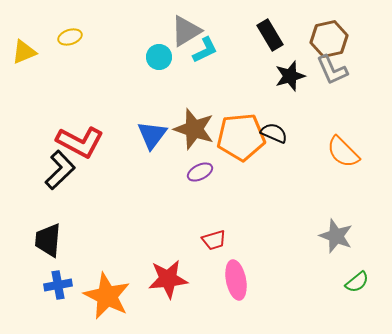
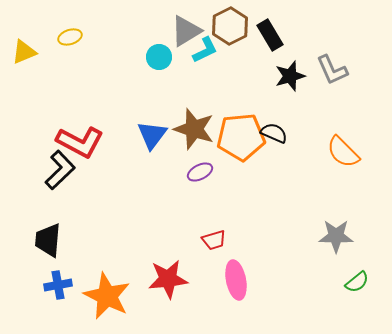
brown hexagon: moved 99 px left, 13 px up; rotated 15 degrees counterclockwise
gray star: rotated 20 degrees counterclockwise
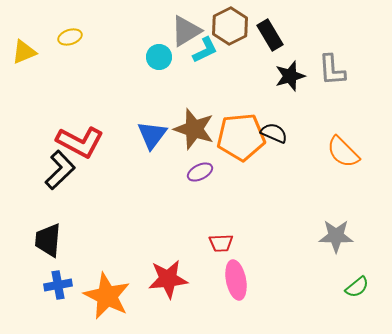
gray L-shape: rotated 20 degrees clockwise
red trapezoid: moved 7 px right, 3 px down; rotated 15 degrees clockwise
green semicircle: moved 5 px down
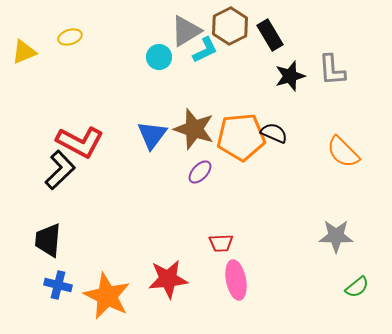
purple ellipse: rotated 20 degrees counterclockwise
blue cross: rotated 24 degrees clockwise
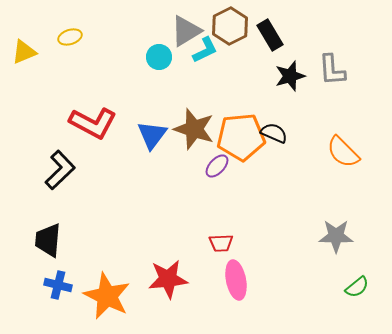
red L-shape: moved 13 px right, 19 px up
purple ellipse: moved 17 px right, 6 px up
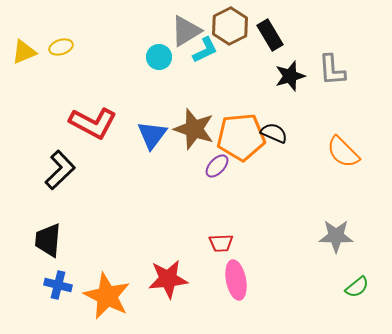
yellow ellipse: moved 9 px left, 10 px down
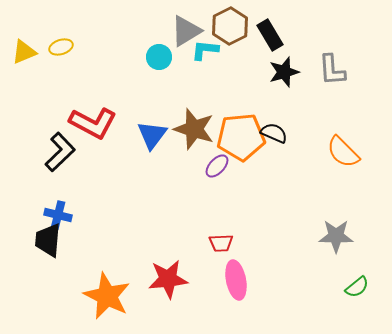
cyan L-shape: rotated 148 degrees counterclockwise
black star: moved 6 px left, 4 px up
black L-shape: moved 18 px up
blue cross: moved 70 px up
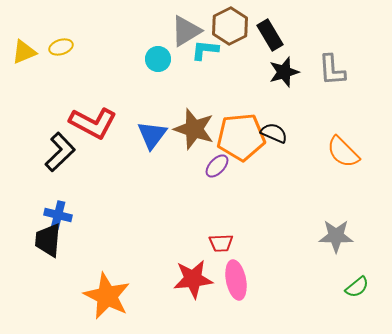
cyan circle: moved 1 px left, 2 px down
red star: moved 25 px right
